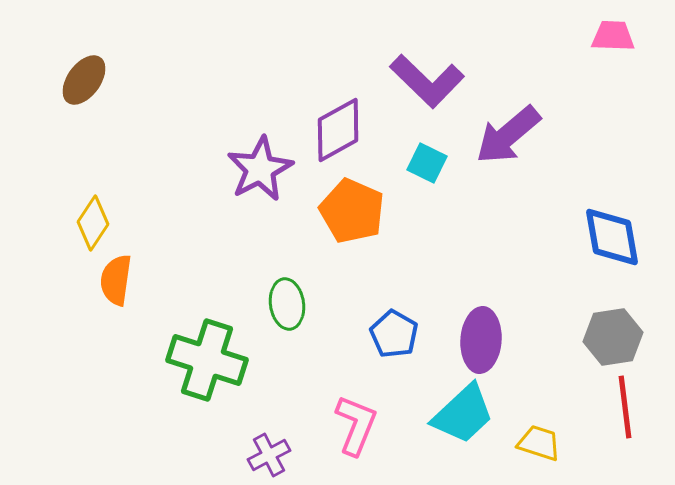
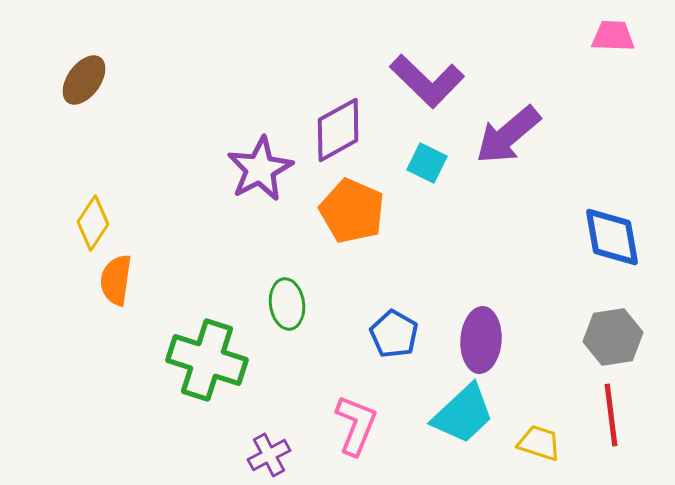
red line: moved 14 px left, 8 px down
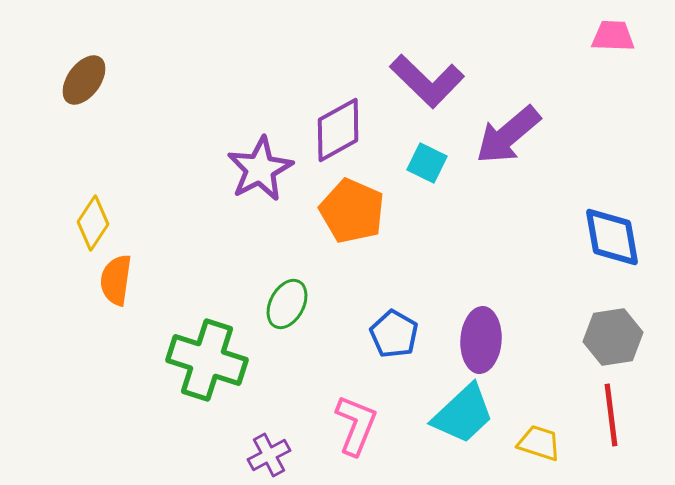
green ellipse: rotated 36 degrees clockwise
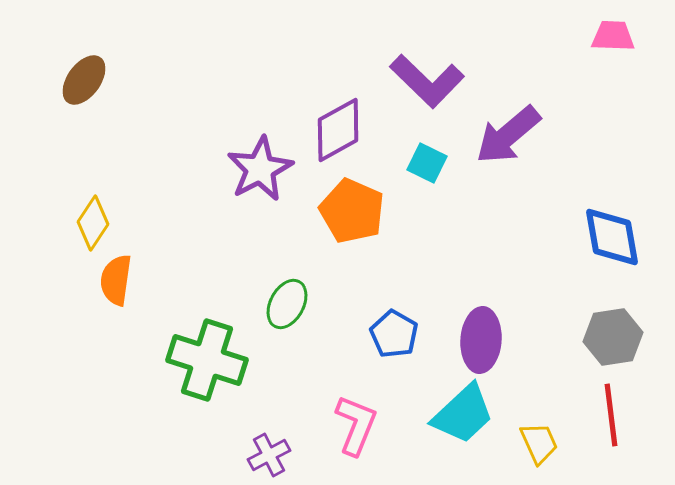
yellow trapezoid: rotated 48 degrees clockwise
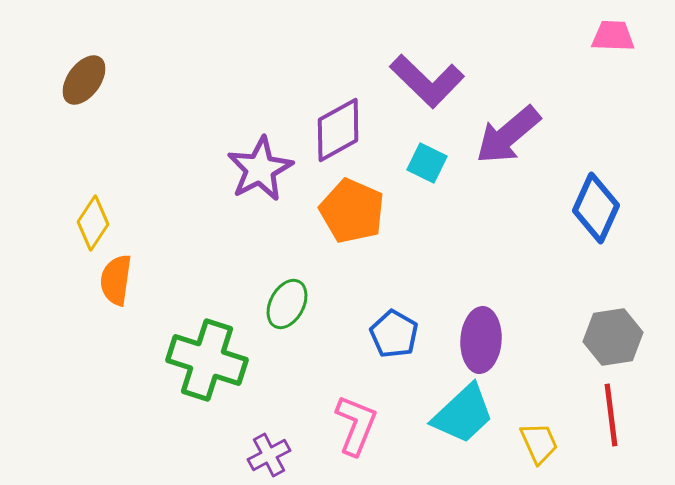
blue diamond: moved 16 px left, 29 px up; rotated 34 degrees clockwise
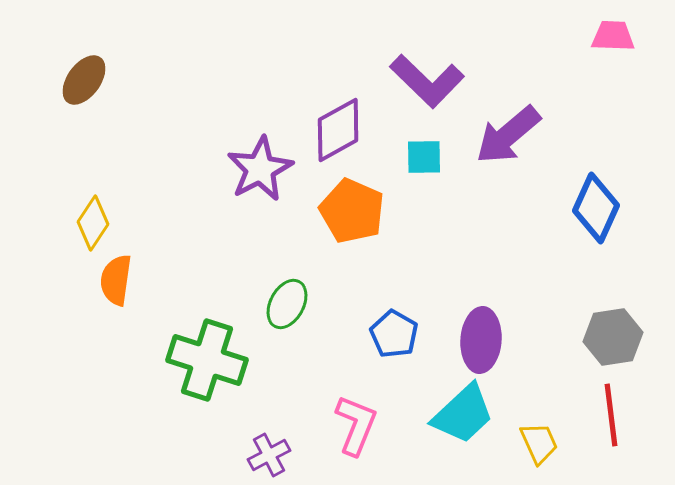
cyan square: moved 3 px left, 6 px up; rotated 27 degrees counterclockwise
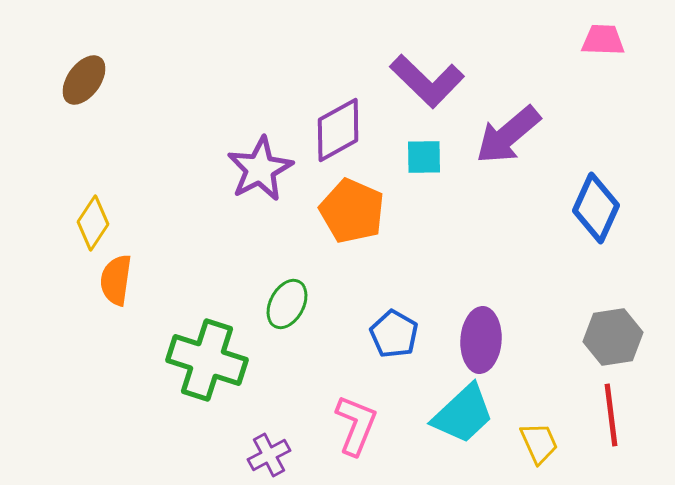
pink trapezoid: moved 10 px left, 4 px down
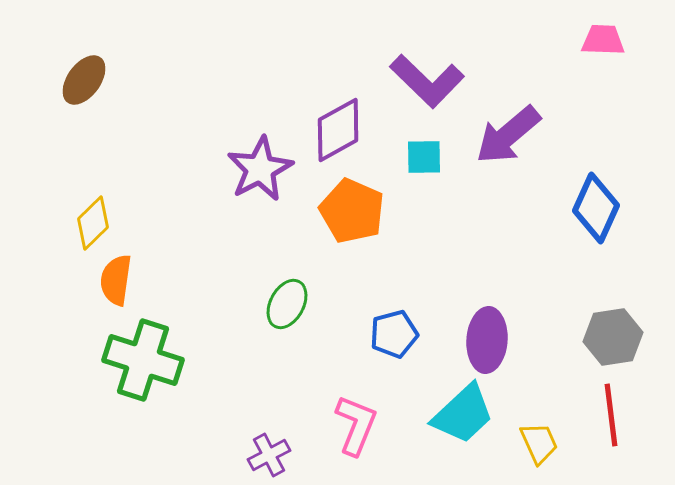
yellow diamond: rotated 12 degrees clockwise
blue pentagon: rotated 27 degrees clockwise
purple ellipse: moved 6 px right
green cross: moved 64 px left
